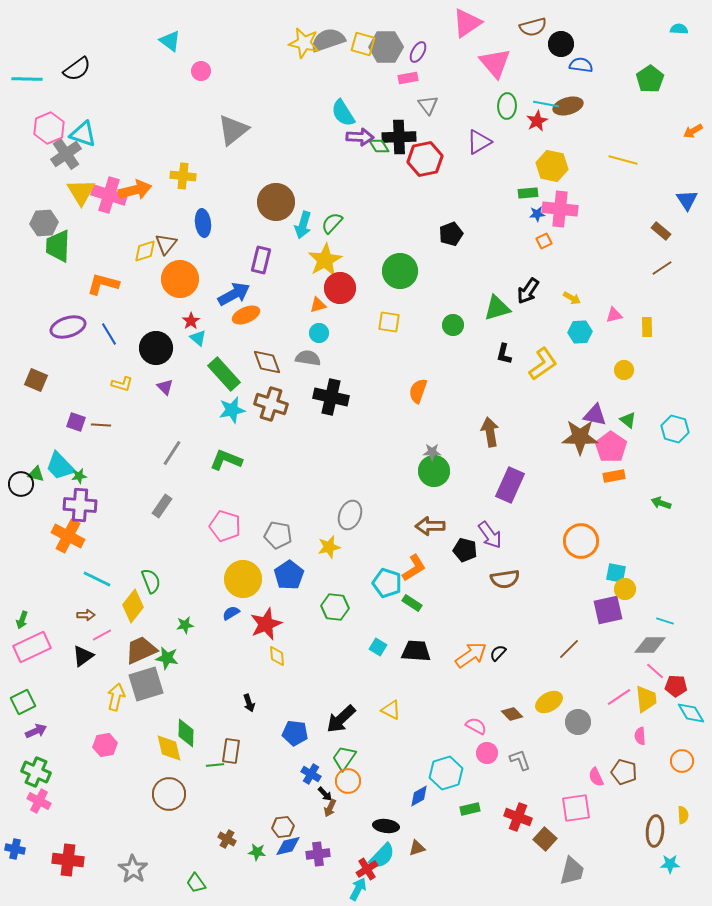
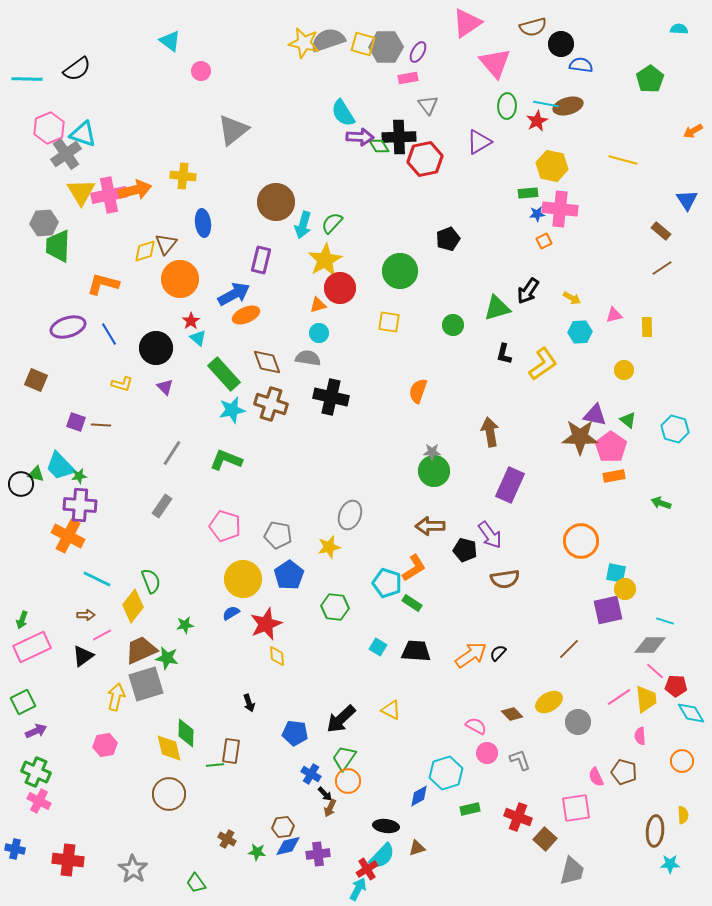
pink cross at (109, 195): rotated 28 degrees counterclockwise
black pentagon at (451, 234): moved 3 px left, 5 px down
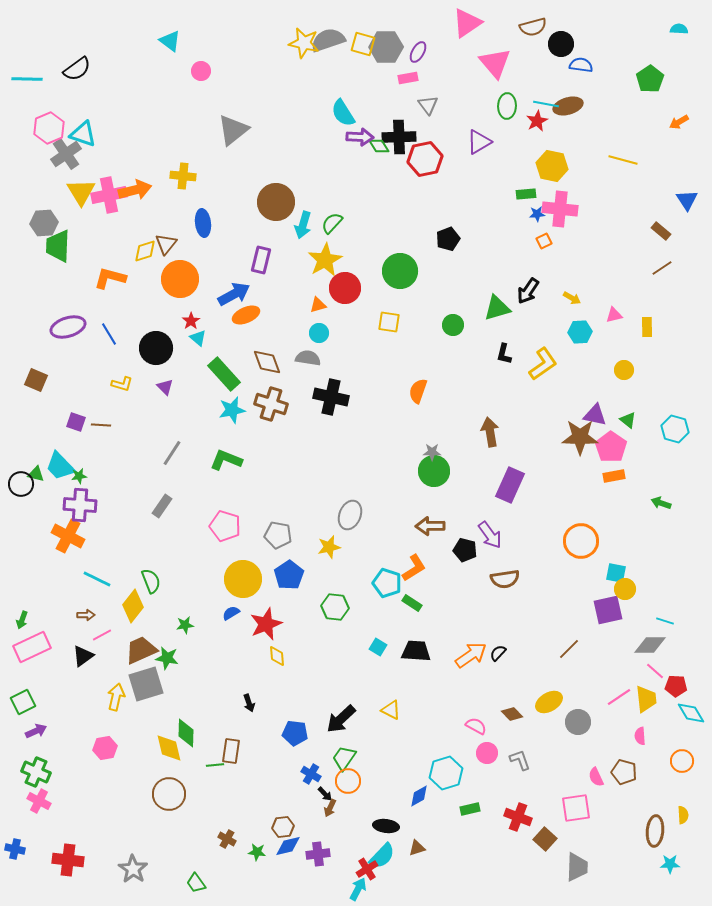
orange arrow at (693, 131): moved 14 px left, 9 px up
green rectangle at (528, 193): moved 2 px left, 1 px down
orange L-shape at (103, 284): moved 7 px right, 6 px up
red circle at (340, 288): moved 5 px right
pink hexagon at (105, 745): moved 3 px down
gray trapezoid at (572, 871): moved 5 px right, 4 px up; rotated 12 degrees counterclockwise
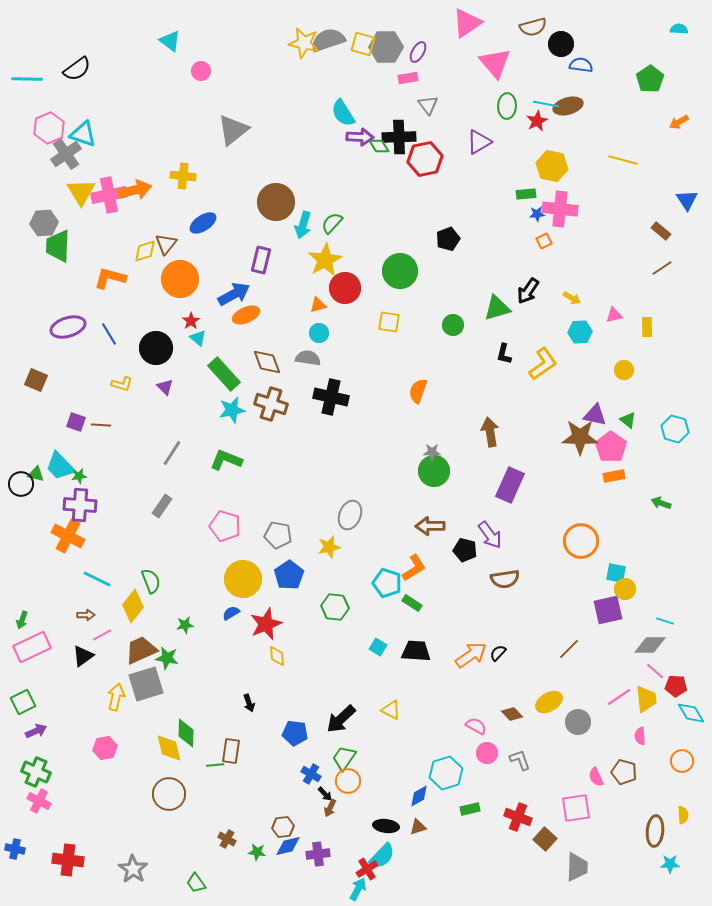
blue ellipse at (203, 223): rotated 64 degrees clockwise
brown triangle at (417, 848): moved 1 px right, 21 px up
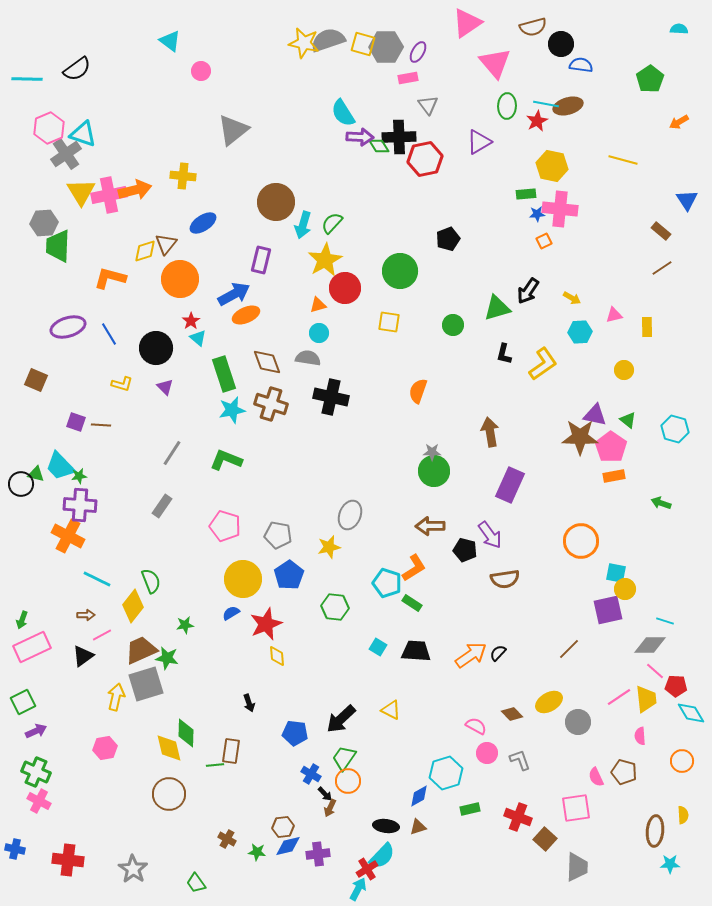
green rectangle at (224, 374): rotated 24 degrees clockwise
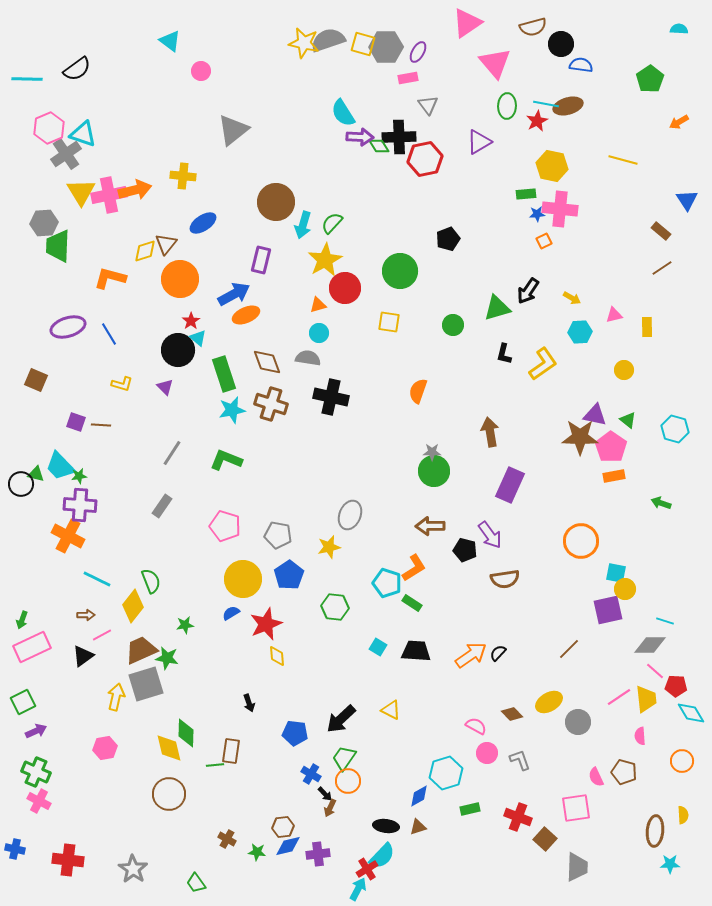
black circle at (156, 348): moved 22 px right, 2 px down
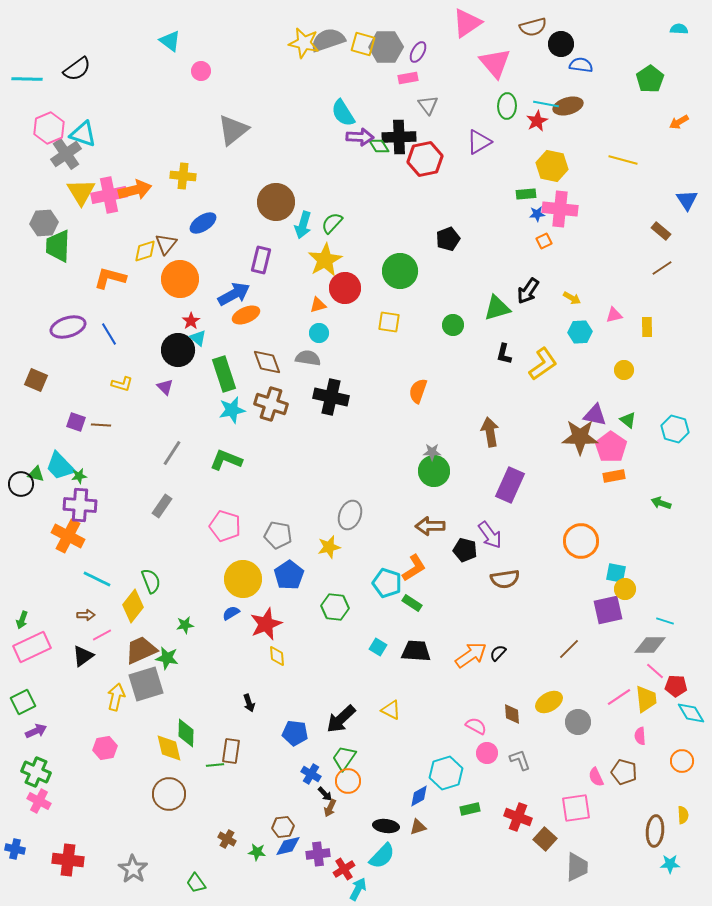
brown diamond at (512, 714): rotated 40 degrees clockwise
red cross at (367, 869): moved 23 px left
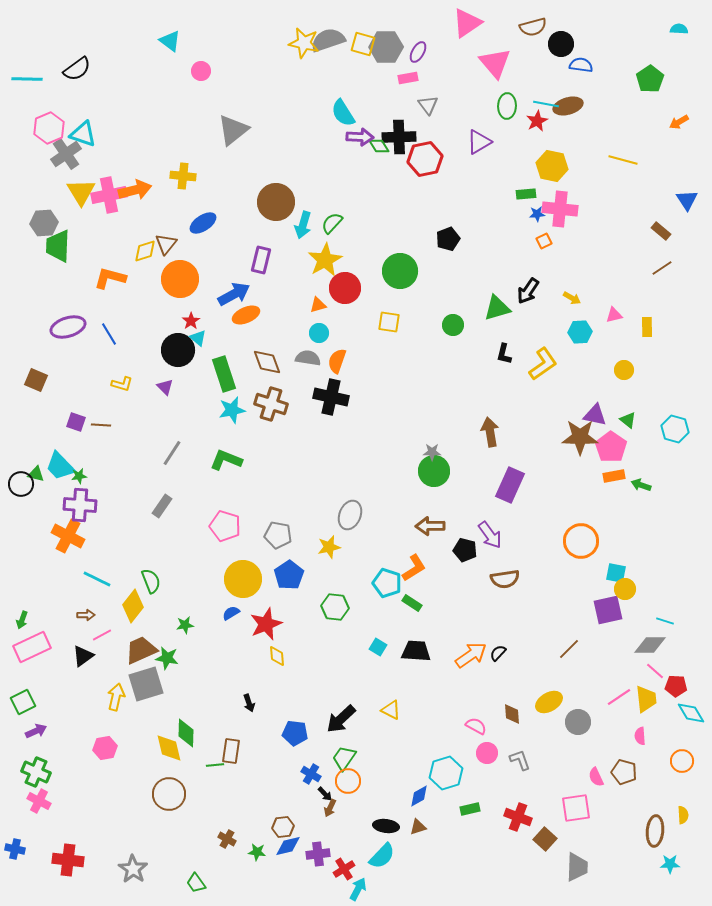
orange semicircle at (418, 391): moved 81 px left, 30 px up
green arrow at (661, 503): moved 20 px left, 18 px up
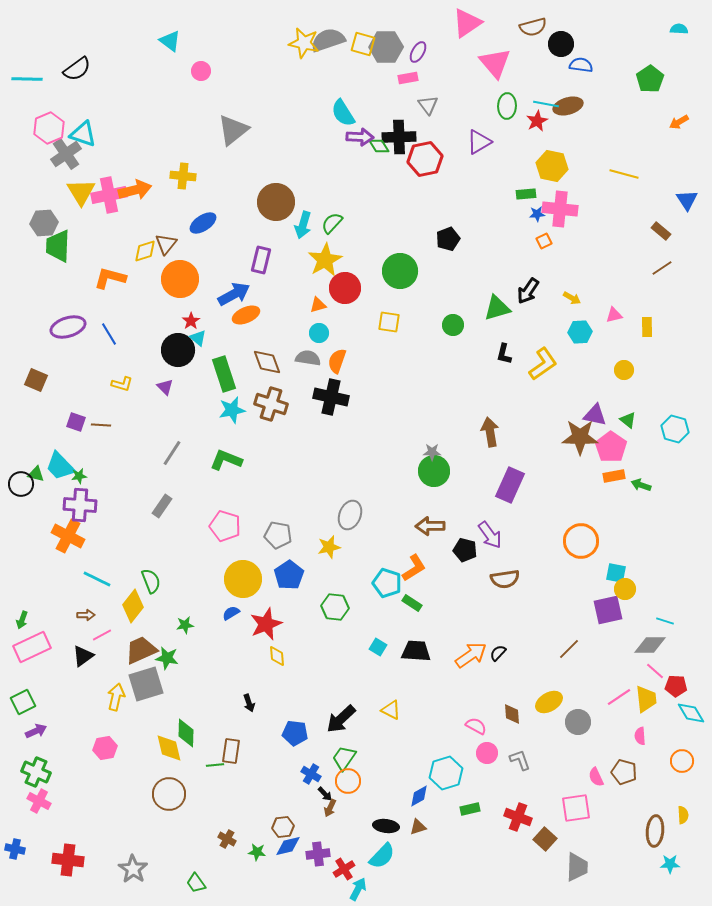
yellow line at (623, 160): moved 1 px right, 14 px down
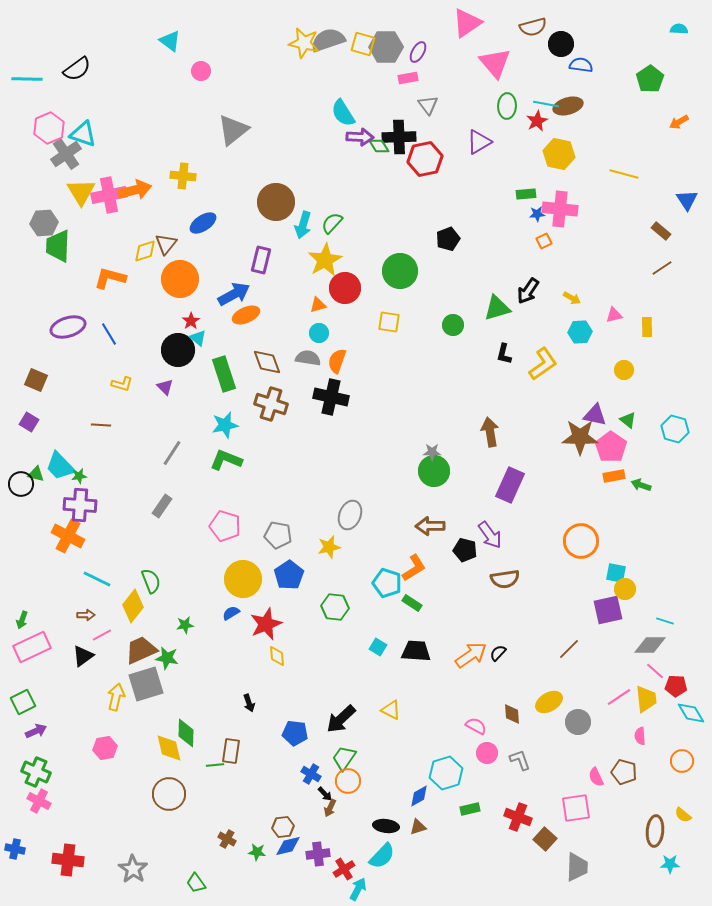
yellow hexagon at (552, 166): moved 7 px right, 12 px up
cyan star at (232, 410): moved 7 px left, 15 px down
purple square at (76, 422): moved 47 px left; rotated 12 degrees clockwise
yellow semicircle at (683, 815): rotated 132 degrees clockwise
